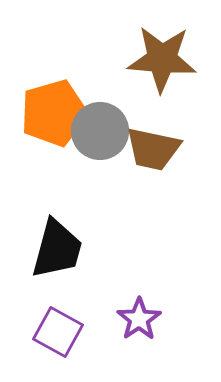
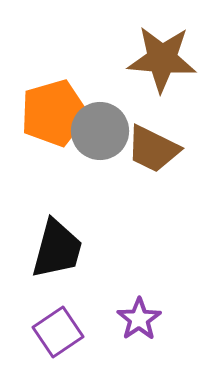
brown trapezoid: rotated 14 degrees clockwise
purple square: rotated 27 degrees clockwise
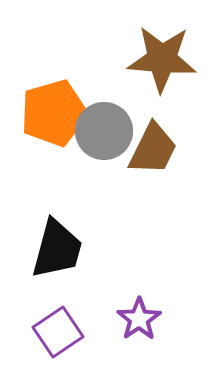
gray circle: moved 4 px right
brown trapezoid: rotated 90 degrees counterclockwise
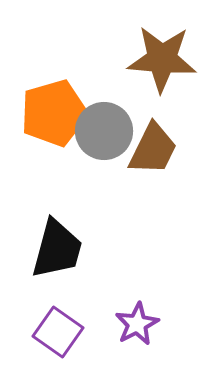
purple star: moved 2 px left, 5 px down; rotated 6 degrees clockwise
purple square: rotated 21 degrees counterclockwise
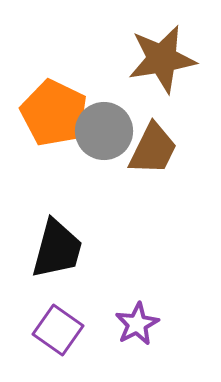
brown star: rotated 14 degrees counterclockwise
orange pentagon: rotated 30 degrees counterclockwise
purple square: moved 2 px up
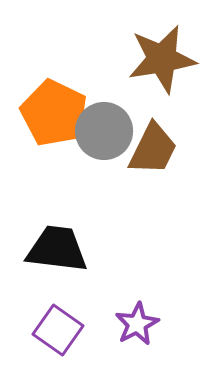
black trapezoid: rotated 98 degrees counterclockwise
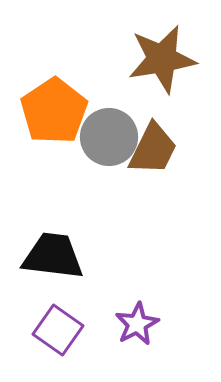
orange pentagon: moved 2 px up; rotated 12 degrees clockwise
gray circle: moved 5 px right, 6 px down
black trapezoid: moved 4 px left, 7 px down
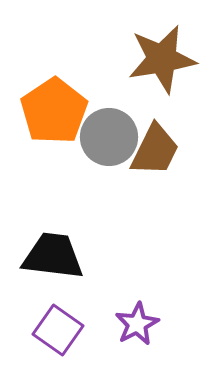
brown trapezoid: moved 2 px right, 1 px down
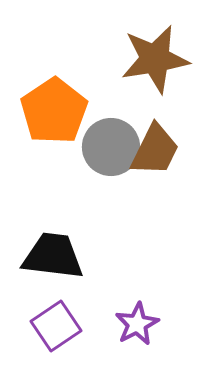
brown star: moved 7 px left
gray circle: moved 2 px right, 10 px down
purple square: moved 2 px left, 4 px up; rotated 21 degrees clockwise
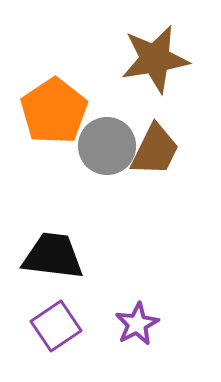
gray circle: moved 4 px left, 1 px up
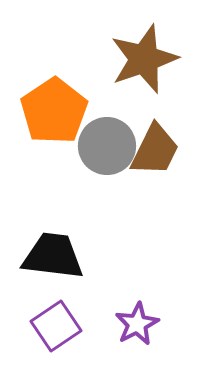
brown star: moved 11 px left; rotated 10 degrees counterclockwise
